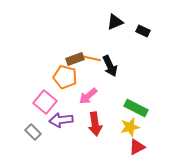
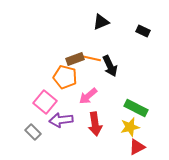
black triangle: moved 14 px left
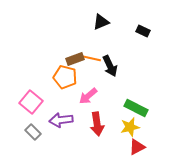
pink square: moved 14 px left
red arrow: moved 2 px right
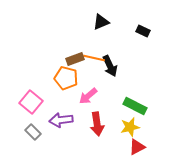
orange line: moved 4 px right
orange pentagon: moved 1 px right, 1 px down
green rectangle: moved 1 px left, 2 px up
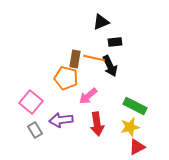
black rectangle: moved 28 px left, 11 px down; rotated 32 degrees counterclockwise
brown rectangle: rotated 60 degrees counterclockwise
gray rectangle: moved 2 px right, 2 px up; rotated 14 degrees clockwise
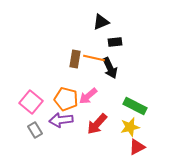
black arrow: moved 2 px down
orange pentagon: moved 21 px down
red arrow: rotated 50 degrees clockwise
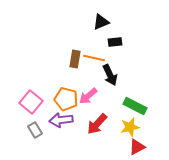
black arrow: moved 7 px down
